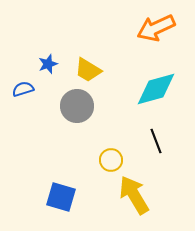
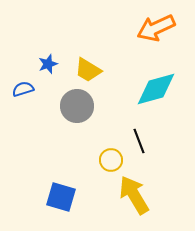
black line: moved 17 px left
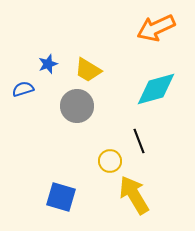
yellow circle: moved 1 px left, 1 px down
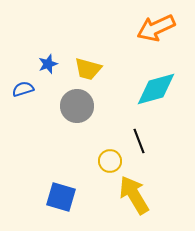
yellow trapezoid: moved 1 px up; rotated 16 degrees counterclockwise
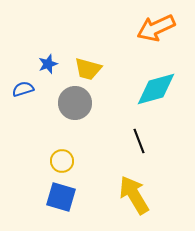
gray circle: moved 2 px left, 3 px up
yellow circle: moved 48 px left
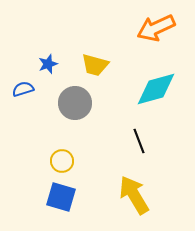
yellow trapezoid: moved 7 px right, 4 px up
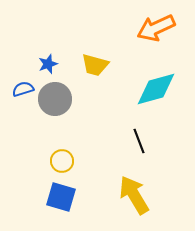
gray circle: moved 20 px left, 4 px up
